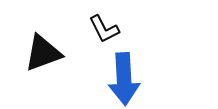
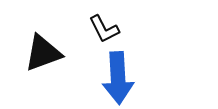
blue arrow: moved 6 px left, 1 px up
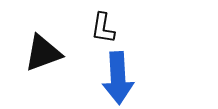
black L-shape: moved 1 px left, 1 px up; rotated 36 degrees clockwise
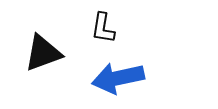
blue arrow: rotated 81 degrees clockwise
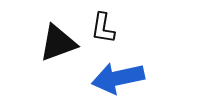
black triangle: moved 15 px right, 10 px up
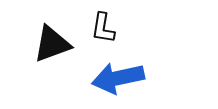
black triangle: moved 6 px left, 1 px down
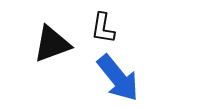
blue arrow: rotated 117 degrees counterclockwise
